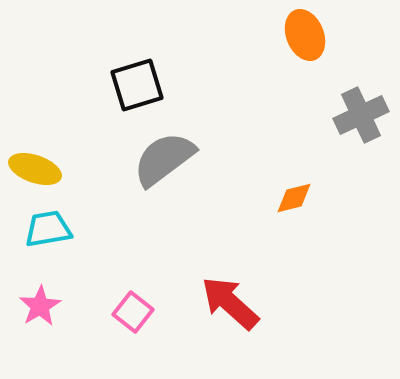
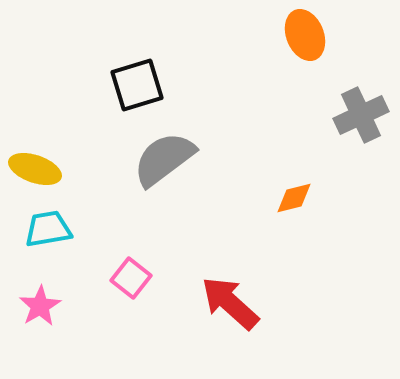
pink square: moved 2 px left, 34 px up
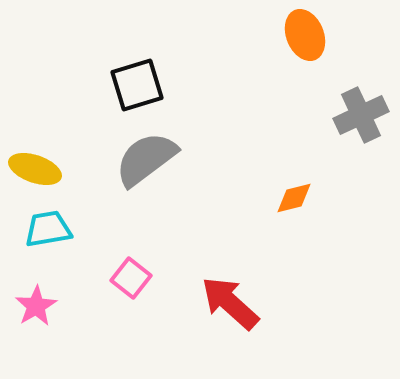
gray semicircle: moved 18 px left
pink star: moved 4 px left
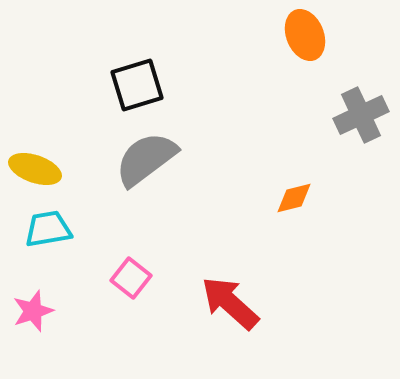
pink star: moved 3 px left, 5 px down; rotated 12 degrees clockwise
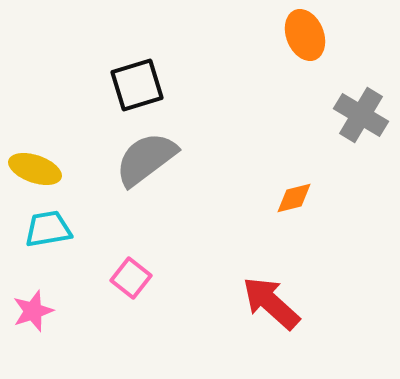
gray cross: rotated 34 degrees counterclockwise
red arrow: moved 41 px right
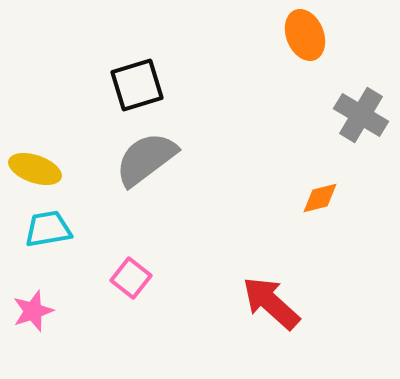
orange diamond: moved 26 px right
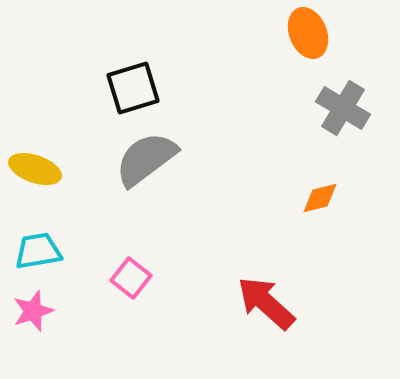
orange ellipse: moved 3 px right, 2 px up
black square: moved 4 px left, 3 px down
gray cross: moved 18 px left, 7 px up
cyan trapezoid: moved 10 px left, 22 px down
red arrow: moved 5 px left
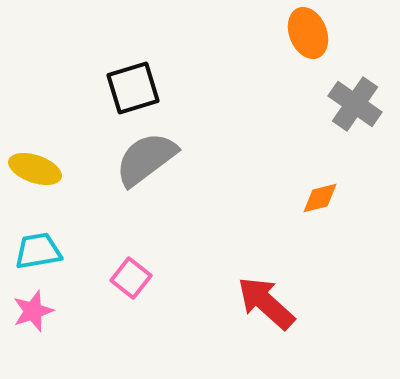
gray cross: moved 12 px right, 4 px up; rotated 4 degrees clockwise
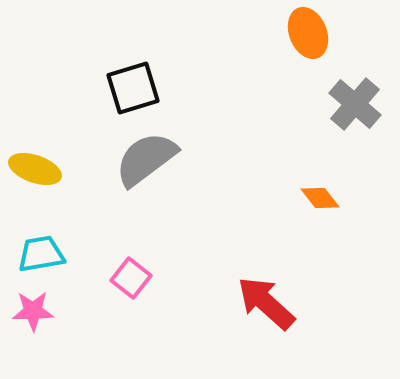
gray cross: rotated 6 degrees clockwise
orange diamond: rotated 66 degrees clockwise
cyan trapezoid: moved 3 px right, 3 px down
pink star: rotated 18 degrees clockwise
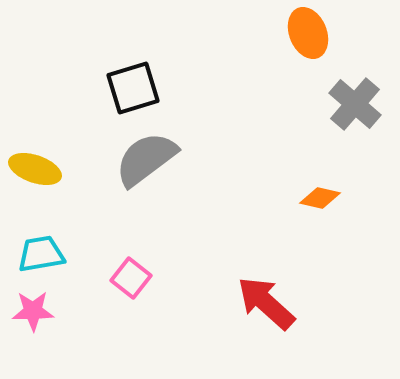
orange diamond: rotated 39 degrees counterclockwise
